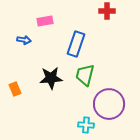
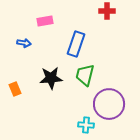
blue arrow: moved 3 px down
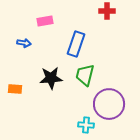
orange rectangle: rotated 64 degrees counterclockwise
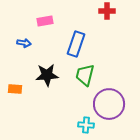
black star: moved 4 px left, 3 px up
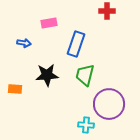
pink rectangle: moved 4 px right, 2 px down
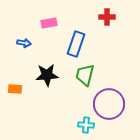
red cross: moved 6 px down
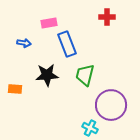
blue rectangle: moved 9 px left; rotated 40 degrees counterclockwise
purple circle: moved 2 px right, 1 px down
cyan cross: moved 4 px right, 3 px down; rotated 21 degrees clockwise
